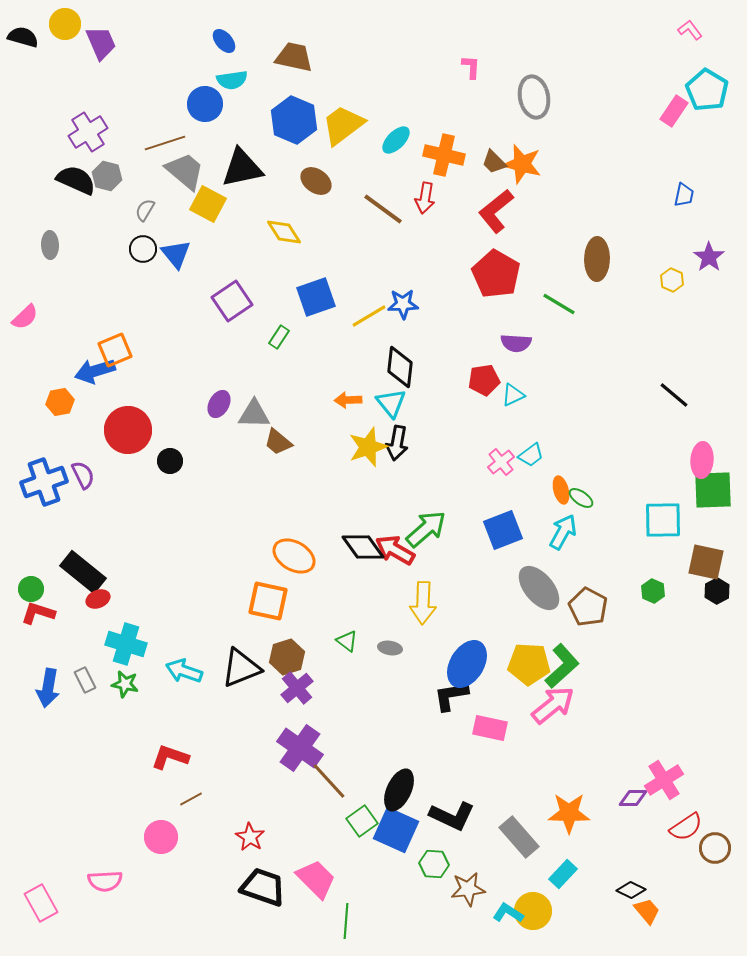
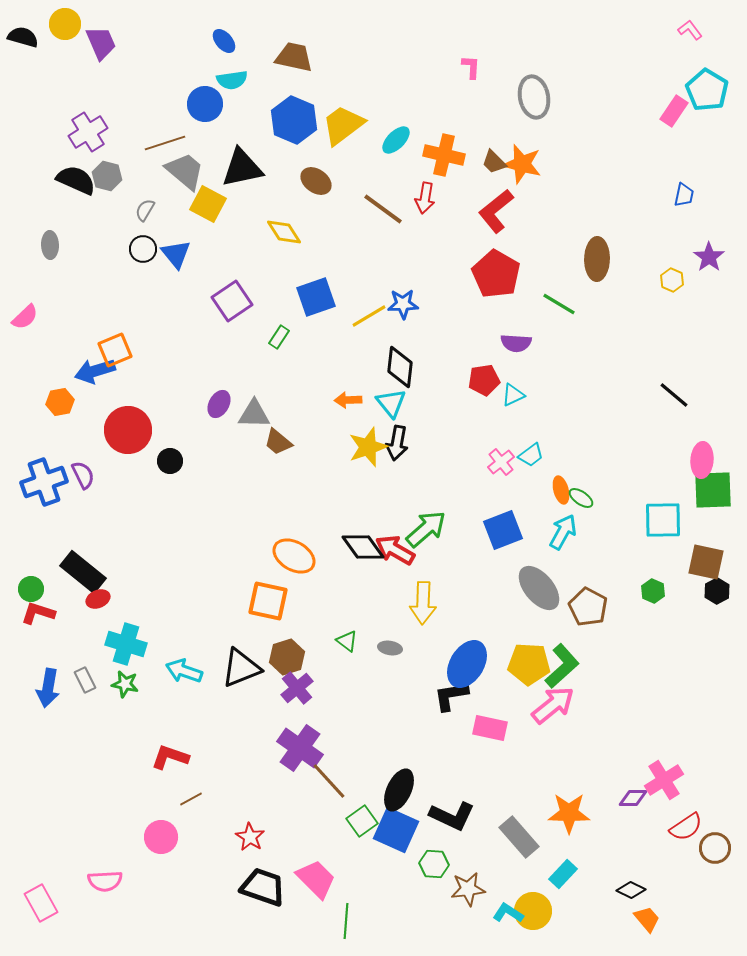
orange trapezoid at (647, 911): moved 8 px down
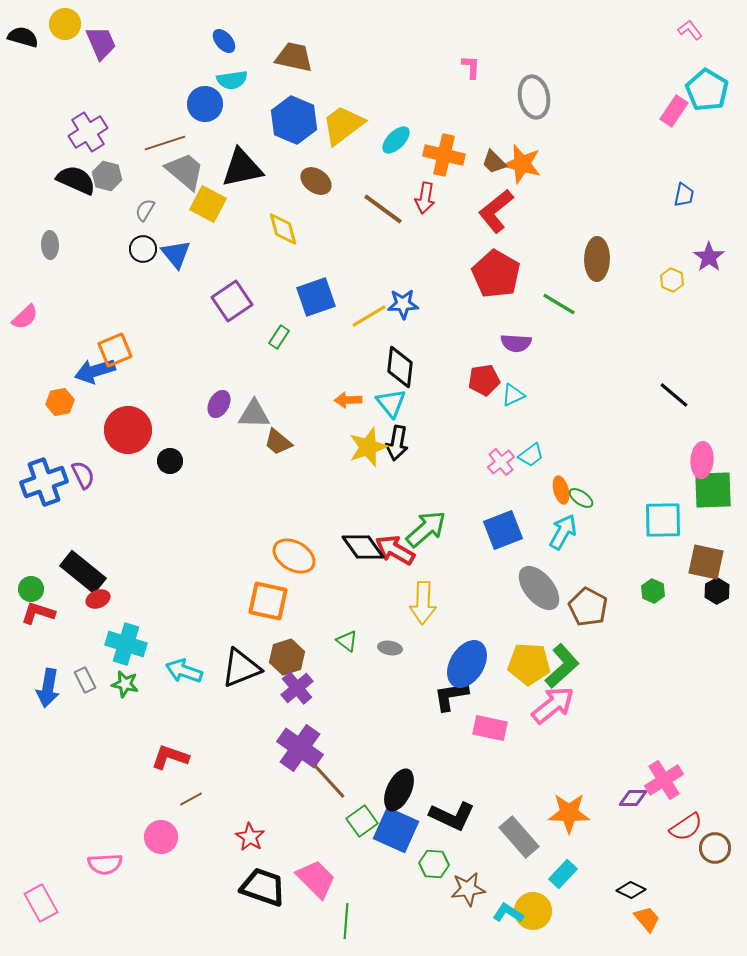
yellow diamond at (284, 232): moved 1 px left, 3 px up; rotated 18 degrees clockwise
pink semicircle at (105, 881): moved 17 px up
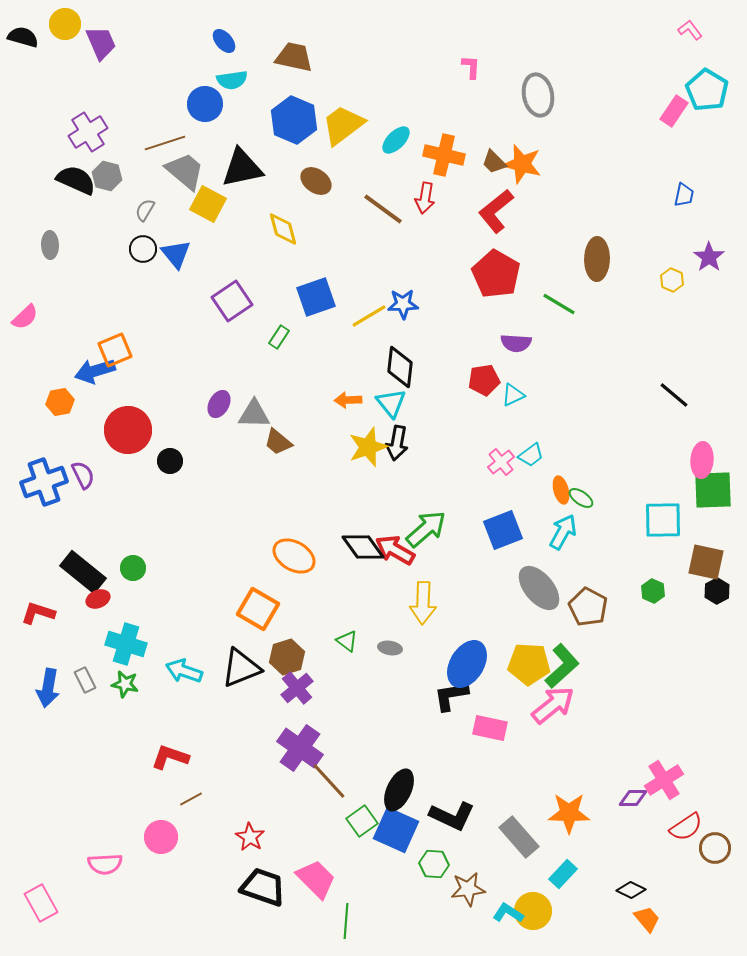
gray ellipse at (534, 97): moved 4 px right, 2 px up
green circle at (31, 589): moved 102 px right, 21 px up
orange square at (268, 601): moved 10 px left, 8 px down; rotated 18 degrees clockwise
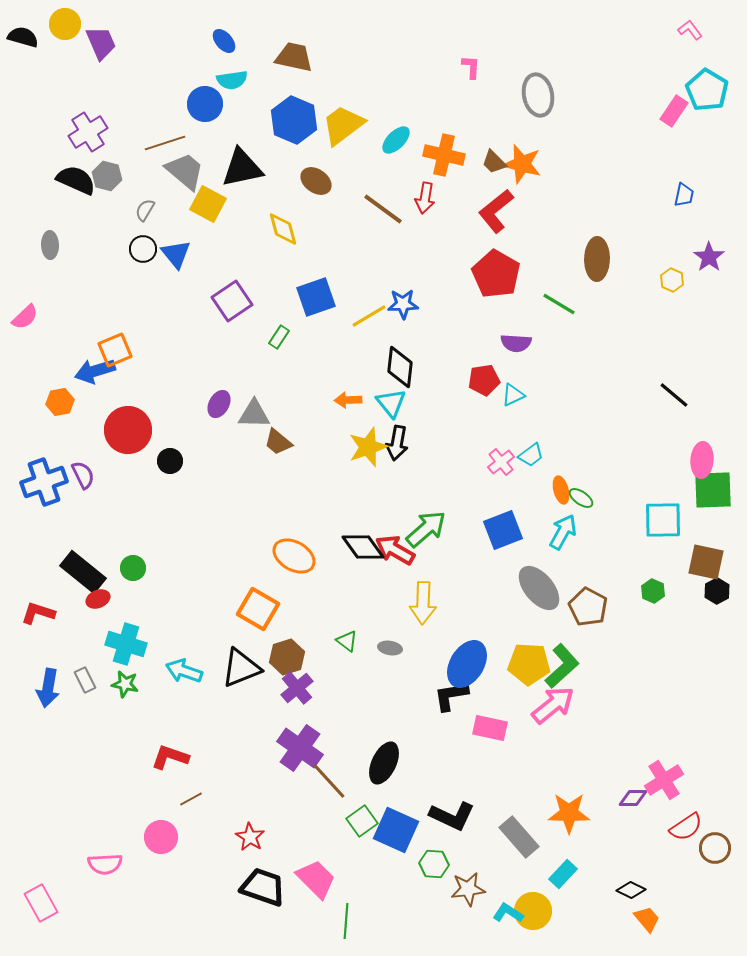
black ellipse at (399, 790): moved 15 px left, 27 px up
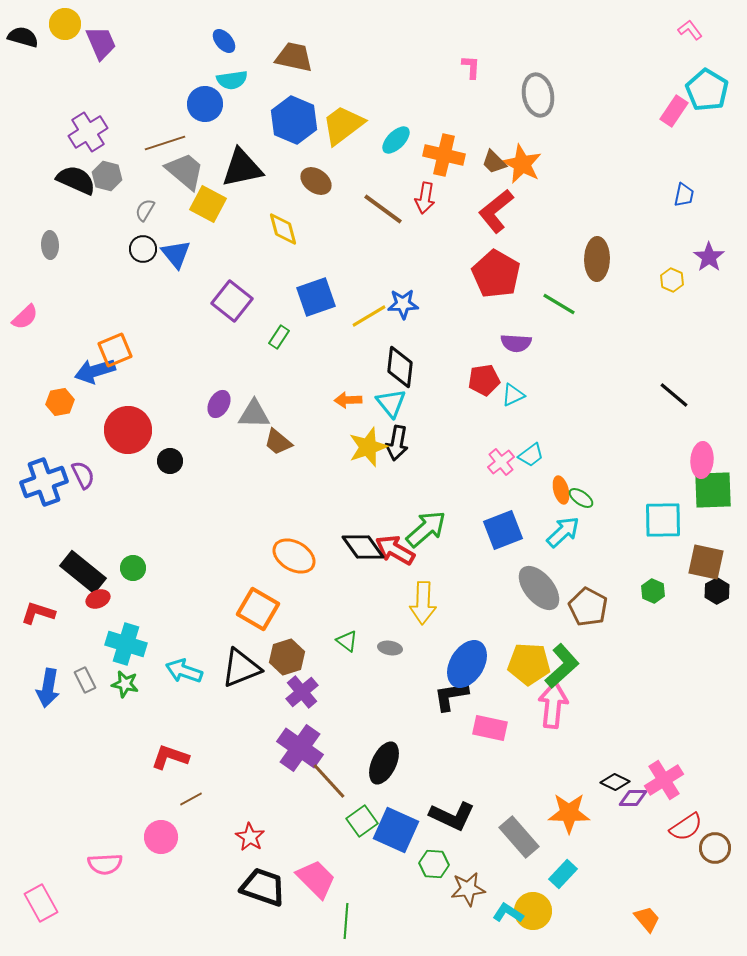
orange star at (522, 164): rotated 12 degrees clockwise
purple square at (232, 301): rotated 18 degrees counterclockwise
cyan arrow at (563, 532): rotated 18 degrees clockwise
purple cross at (297, 688): moved 5 px right, 4 px down
pink arrow at (553, 705): rotated 45 degrees counterclockwise
black diamond at (631, 890): moved 16 px left, 108 px up
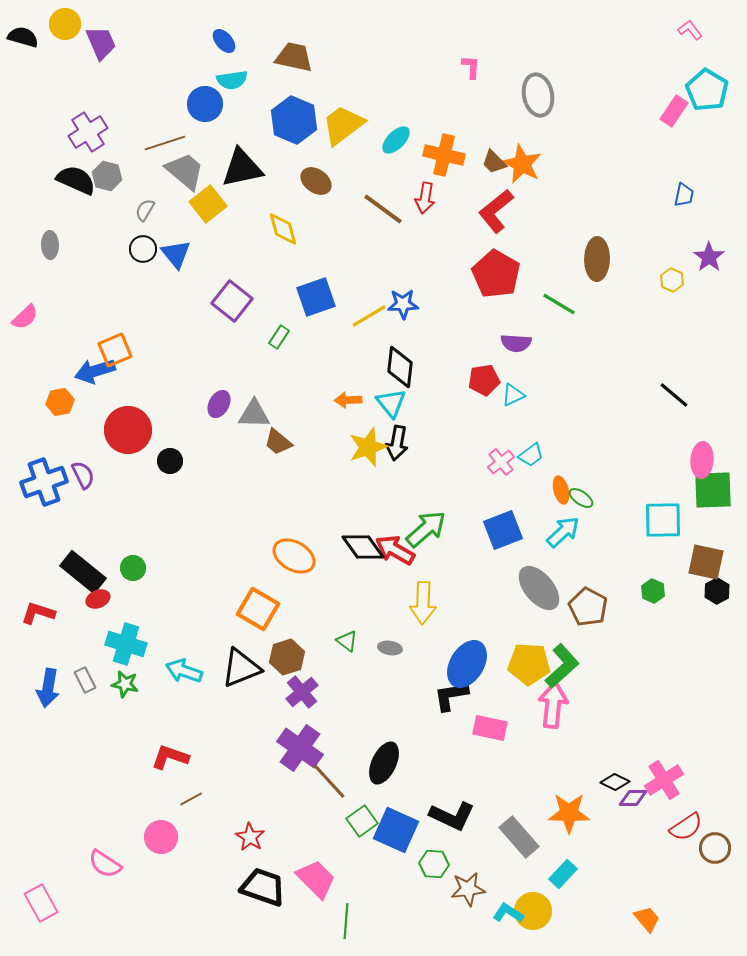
yellow square at (208, 204): rotated 24 degrees clockwise
pink semicircle at (105, 864): rotated 36 degrees clockwise
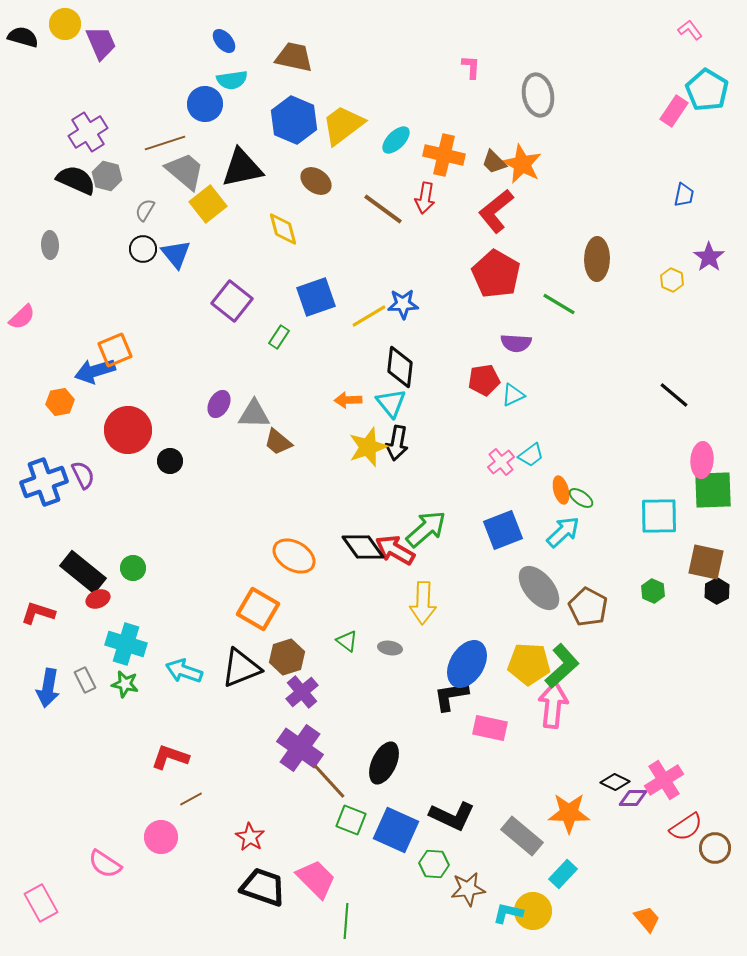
pink semicircle at (25, 317): moved 3 px left
cyan square at (663, 520): moved 4 px left, 4 px up
green square at (362, 821): moved 11 px left, 1 px up; rotated 32 degrees counterclockwise
gray rectangle at (519, 837): moved 3 px right, 1 px up; rotated 9 degrees counterclockwise
cyan L-shape at (508, 913): rotated 20 degrees counterclockwise
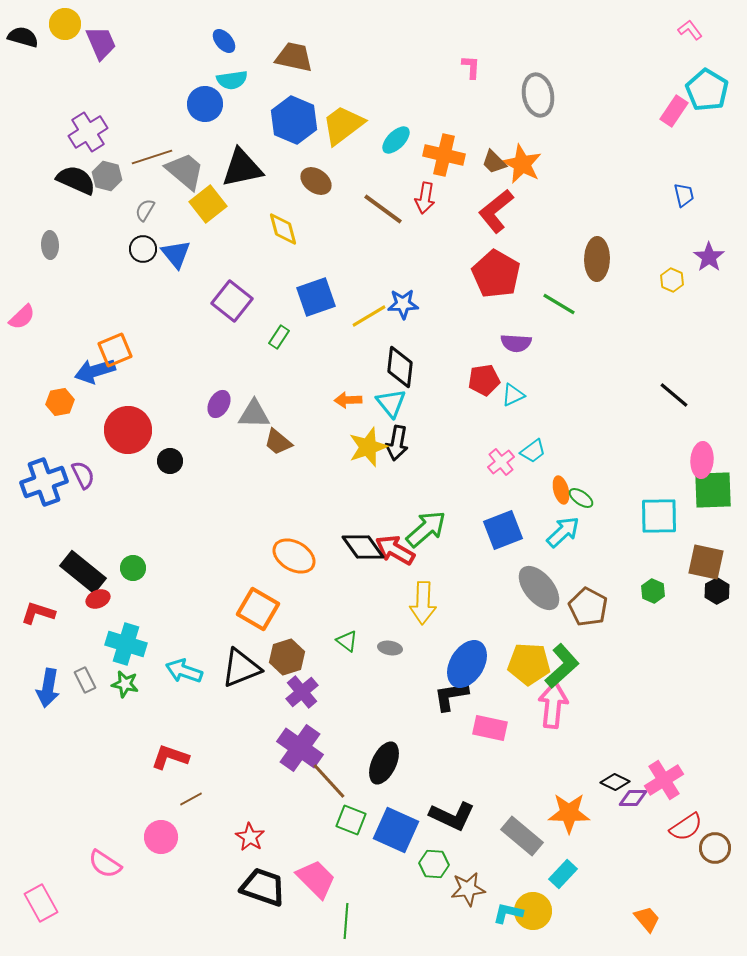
brown line at (165, 143): moved 13 px left, 14 px down
blue trapezoid at (684, 195): rotated 25 degrees counterclockwise
cyan trapezoid at (531, 455): moved 2 px right, 4 px up
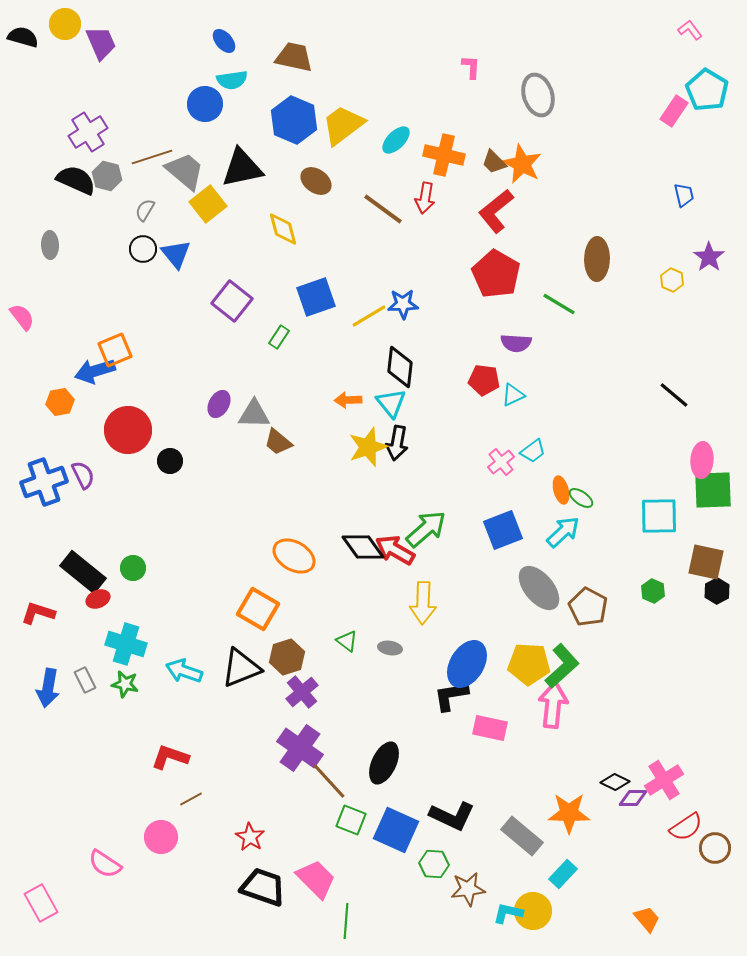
gray ellipse at (538, 95): rotated 6 degrees counterclockwise
pink semicircle at (22, 317): rotated 84 degrees counterclockwise
red pentagon at (484, 380): rotated 16 degrees clockwise
